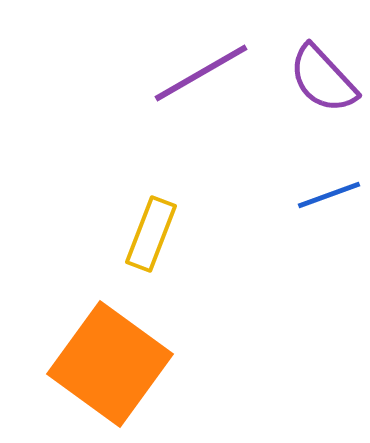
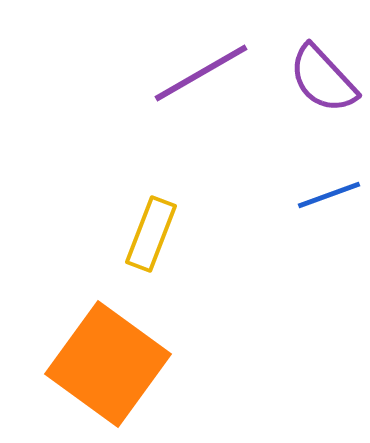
orange square: moved 2 px left
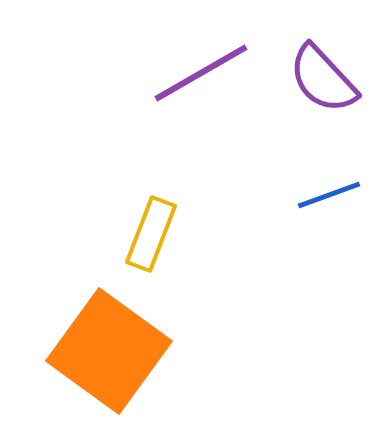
orange square: moved 1 px right, 13 px up
